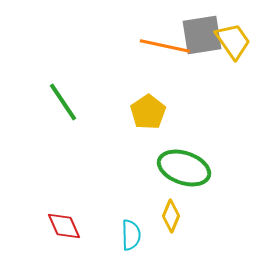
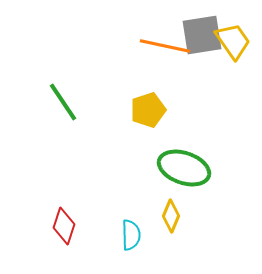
yellow pentagon: moved 2 px up; rotated 16 degrees clockwise
red diamond: rotated 42 degrees clockwise
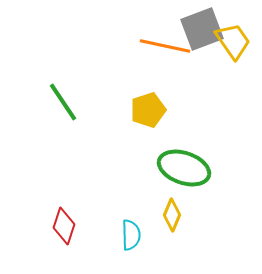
gray square: moved 6 px up; rotated 12 degrees counterclockwise
yellow diamond: moved 1 px right, 1 px up
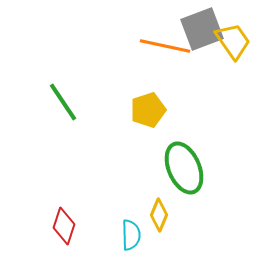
green ellipse: rotated 48 degrees clockwise
yellow diamond: moved 13 px left
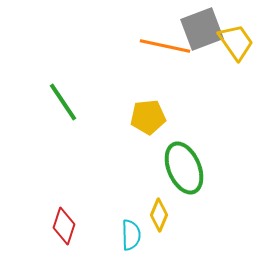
yellow trapezoid: moved 3 px right, 1 px down
yellow pentagon: moved 7 px down; rotated 12 degrees clockwise
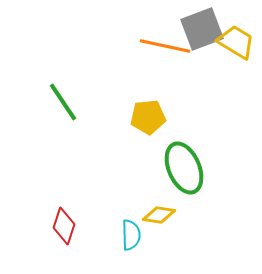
yellow trapezoid: rotated 24 degrees counterclockwise
yellow diamond: rotated 76 degrees clockwise
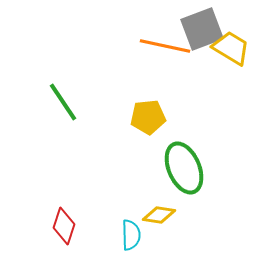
yellow trapezoid: moved 5 px left, 6 px down
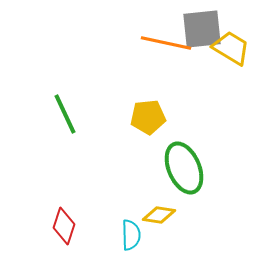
gray square: rotated 15 degrees clockwise
orange line: moved 1 px right, 3 px up
green line: moved 2 px right, 12 px down; rotated 9 degrees clockwise
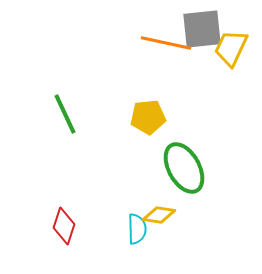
yellow trapezoid: rotated 96 degrees counterclockwise
green ellipse: rotated 6 degrees counterclockwise
cyan semicircle: moved 6 px right, 6 px up
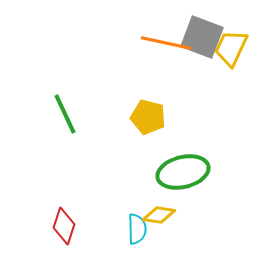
gray square: moved 8 px down; rotated 27 degrees clockwise
yellow pentagon: rotated 20 degrees clockwise
green ellipse: moved 1 px left, 4 px down; rotated 75 degrees counterclockwise
